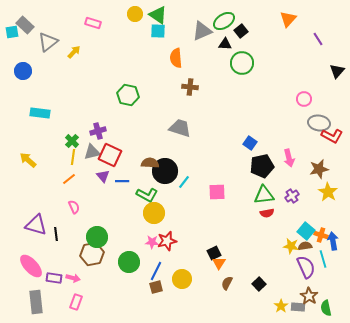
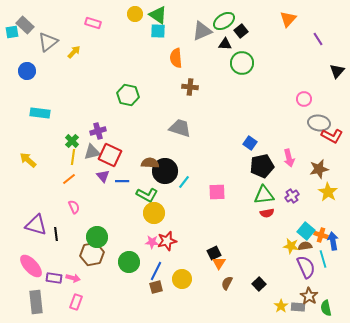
blue circle at (23, 71): moved 4 px right
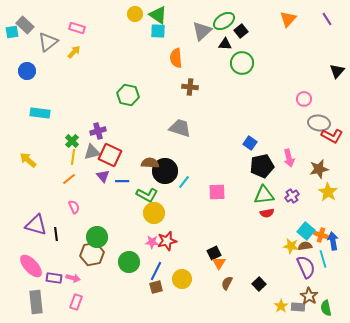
pink rectangle at (93, 23): moved 16 px left, 5 px down
gray triangle at (202, 31): rotated 20 degrees counterclockwise
purple line at (318, 39): moved 9 px right, 20 px up
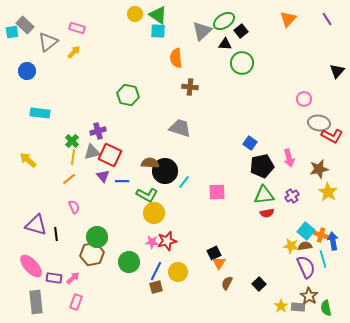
pink arrow at (73, 278): rotated 56 degrees counterclockwise
yellow circle at (182, 279): moved 4 px left, 7 px up
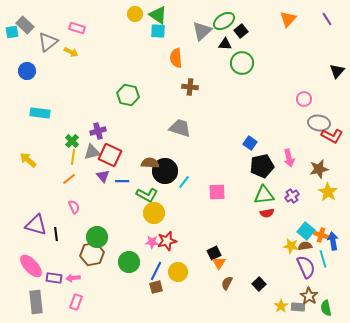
yellow arrow at (74, 52): moved 3 px left; rotated 72 degrees clockwise
pink arrow at (73, 278): rotated 144 degrees counterclockwise
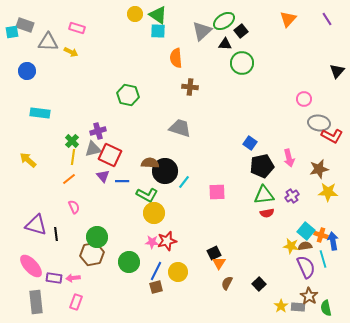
gray rectangle at (25, 25): rotated 24 degrees counterclockwise
gray triangle at (48, 42): rotated 40 degrees clockwise
gray triangle at (92, 152): moved 1 px right, 3 px up
yellow star at (328, 192): rotated 30 degrees counterclockwise
